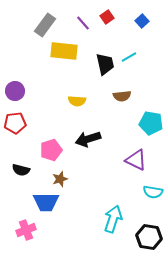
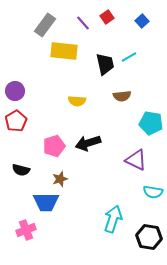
red pentagon: moved 1 px right, 2 px up; rotated 25 degrees counterclockwise
black arrow: moved 4 px down
pink pentagon: moved 3 px right, 4 px up
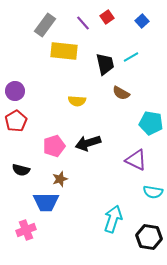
cyan line: moved 2 px right
brown semicircle: moved 1 px left, 3 px up; rotated 36 degrees clockwise
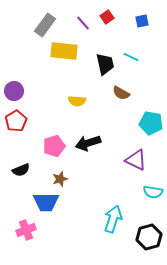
blue square: rotated 32 degrees clockwise
cyan line: rotated 56 degrees clockwise
purple circle: moved 1 px left
black semicircle: rotated 36 degrees counterclockwise
black hexagon: rotated 25 degrees counterclockwise
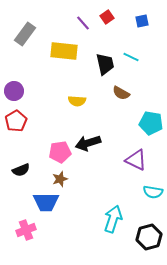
gray rectangle: moved 20 px left, 9 px down
pink pentagon: moved 6 px right, 6 px down; rotated 10 degrees clockwise
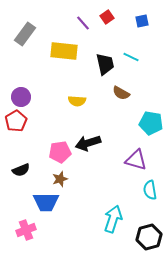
purple circle: moved 7 px right, 6 px down
purple triangle: rotated 10 degrees counterclockwise
cyan semicircle: moved 3 px left, 2 px up; rotated 72 degrees clockwise
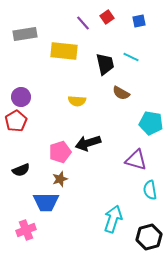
blue square: moved 3 px left
gray rectangle: rotated 45 degrees clockwise
pink pentagon: rotated 10 degrees counterclockwise
